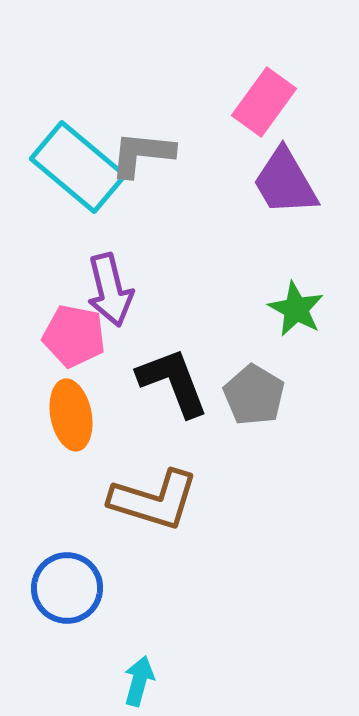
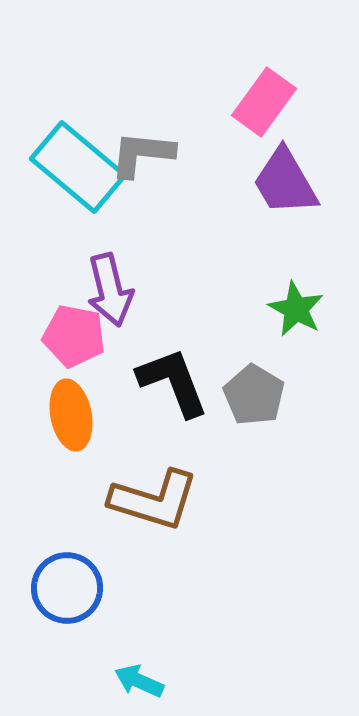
cyan arrow: rotated 81 degrees counterclockwise
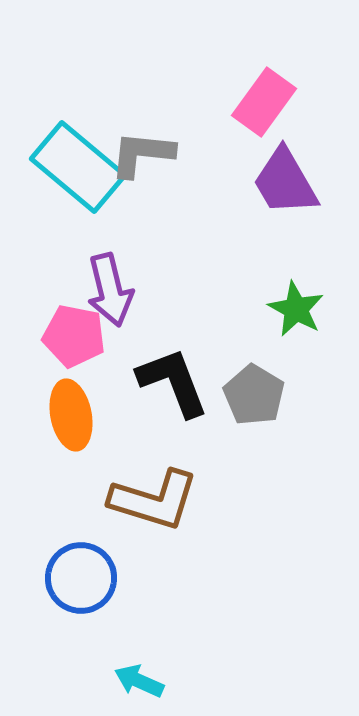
blue circle: moved 14 px right, 10 px up
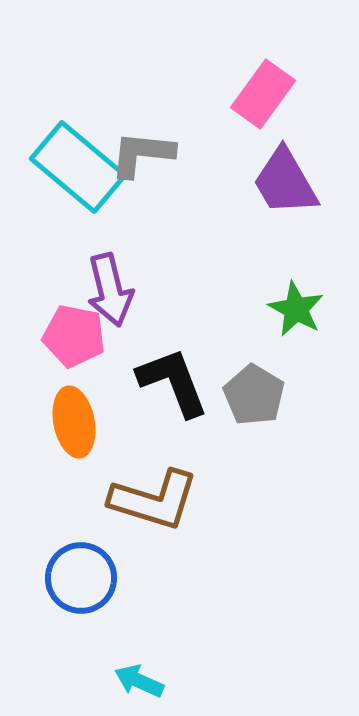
pink rectangle: moved 1 px left, 8 px up
orange ellipse: moved 3 px right, 7 px down
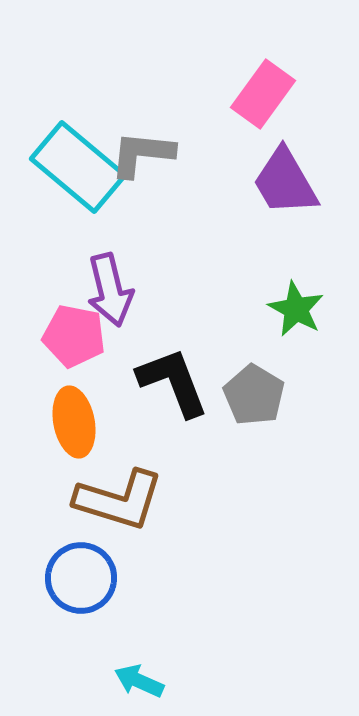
brown L-shape: moved 35 px left
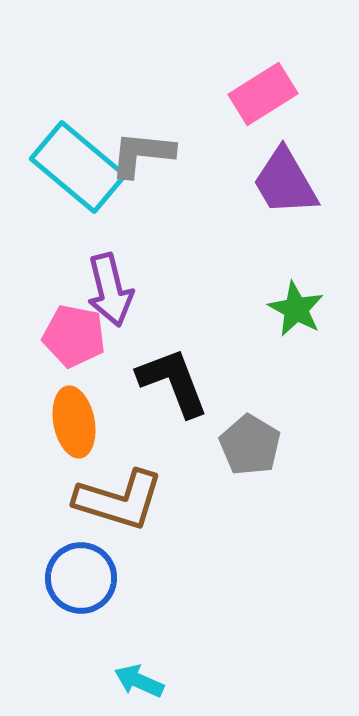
pink rectangle: rotated 22 degrees clockwise
gray pentagon: moved 4 px left, 50 px down
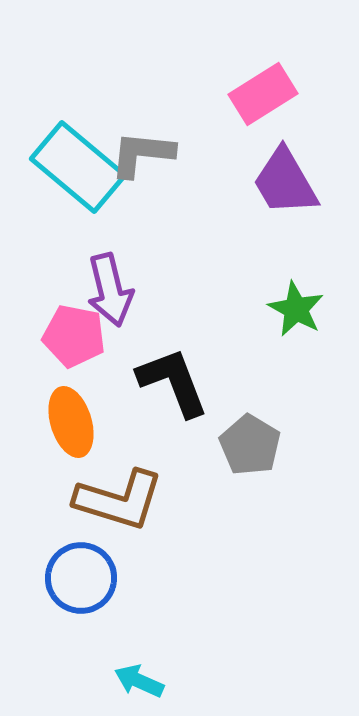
orange ellipse: moved 3 px left; rotated 6 degrees counterclockwise
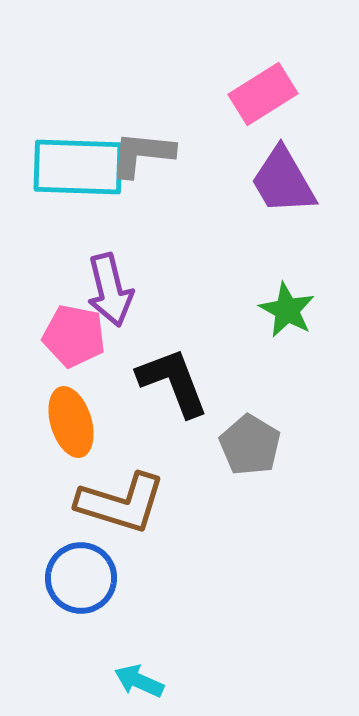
cyan rectangle: rotated 38 degrees counterclockwise
purple trapezoid: moved 2 px left, 1 px up
green star: moved 9 px left, 1 px down
brown L-shape: moved 2 px right, 3 px down
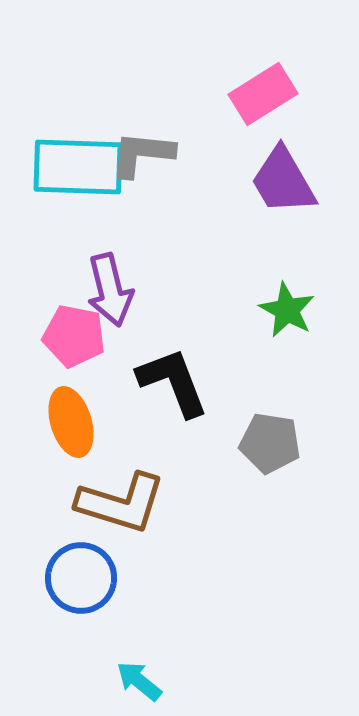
gray pentagon: moved 20 px right, 2 px up; rotated 22 degrees counterclockwise
cyan arrow: rotated 15 degrees clockwise
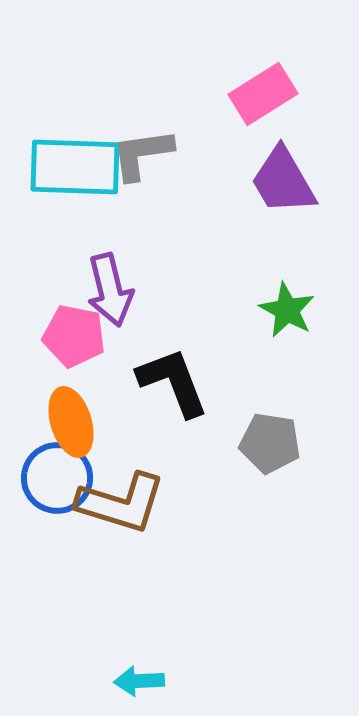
gray L-shape: rotated 14 degrees counterclockwise
cyan rectangle: moved 3 px left
blue circle: moved 24 px left, 100 px up
cyan arrow: rotated 42 degrees counterclockwise
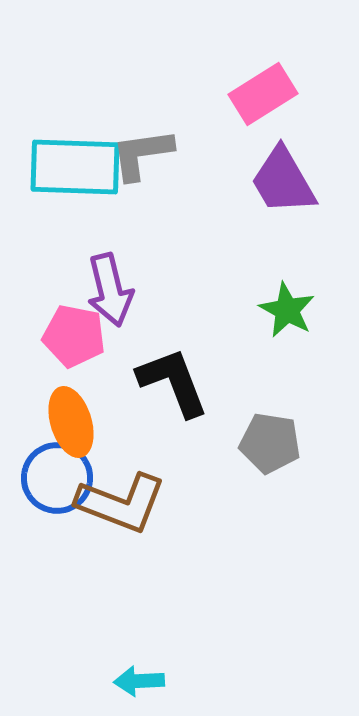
brown L-shape: rotated 4 degrees clockwise
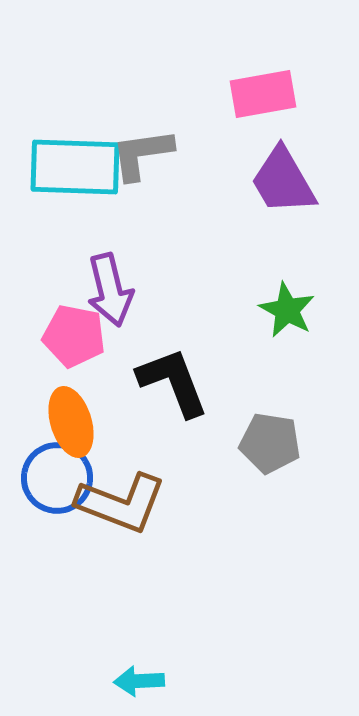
pink rectangle: rotated 22 degrees clockwise
